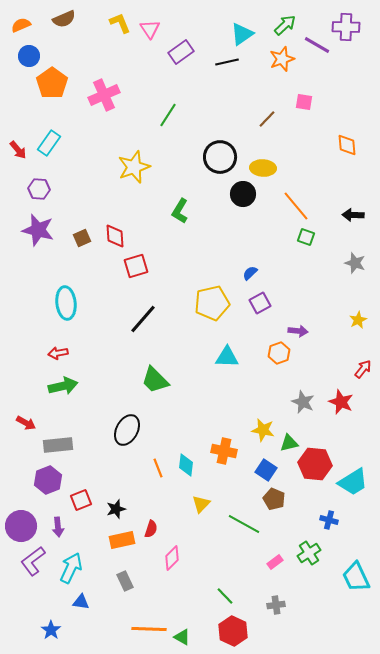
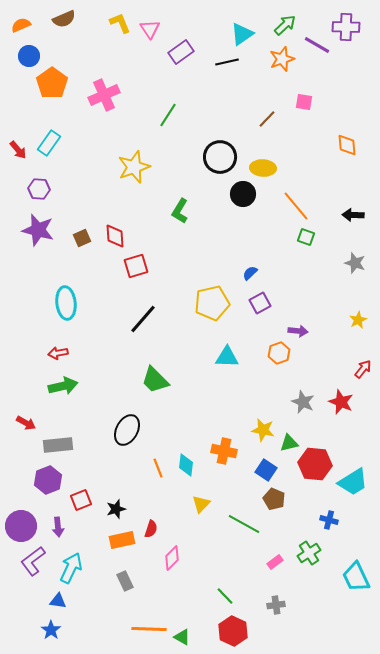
blue triangle at (81, 602): moved 23 px left, 1 px up
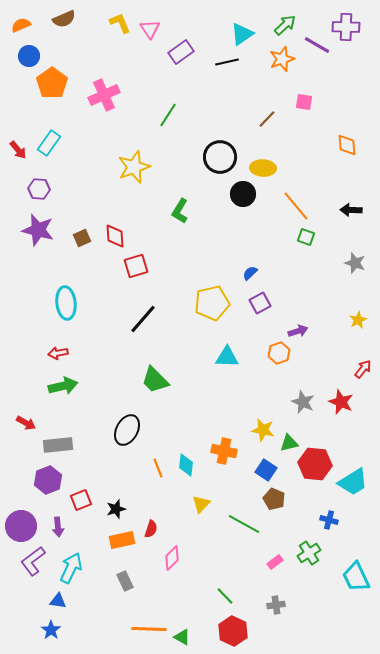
black arrow at (353, 215): moved 2 px left, 5 px up
purple arrow at (298, 331): rotated 24 degrees counterclockwise
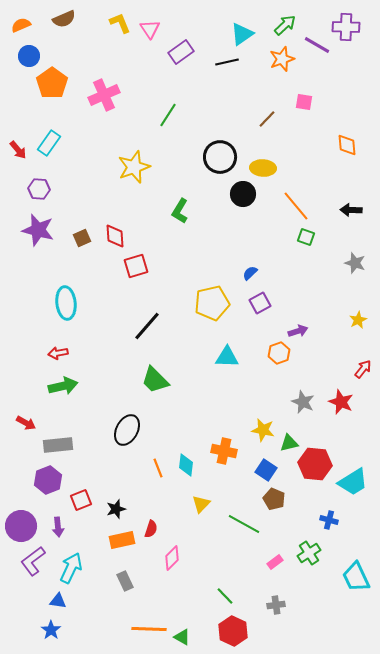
black line at (143, 319): moved 4 px right, 7 px down
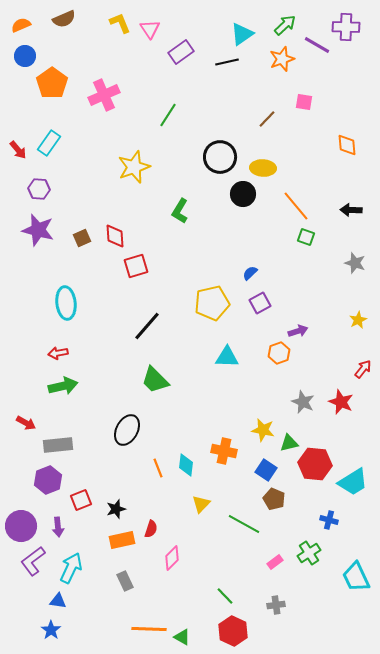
blue circle at (29, 56): moved 4 px left
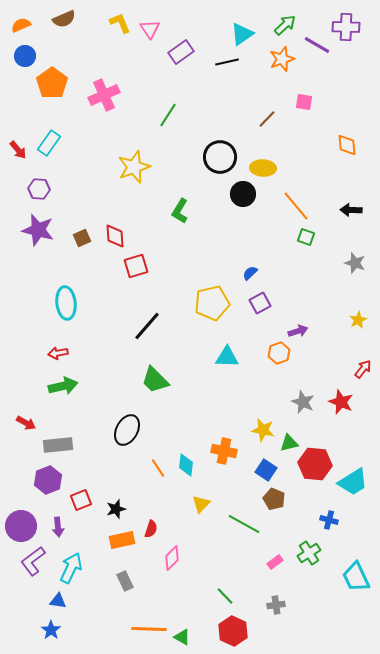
orange line at (158, 468): rotated 12 degrees counterclockwise
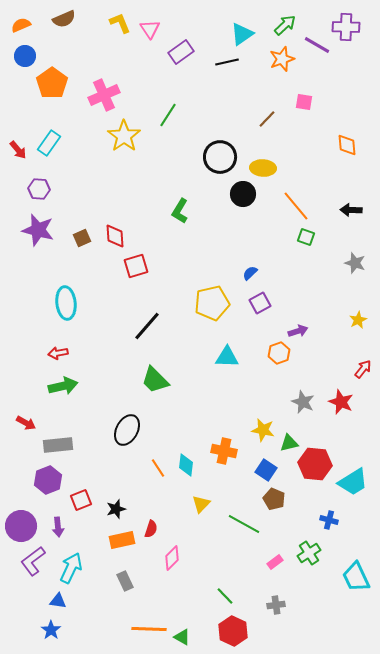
yellow star at (134, 167): moved 10 px left, 31 px up; rotated 16 degrees counterclockwise
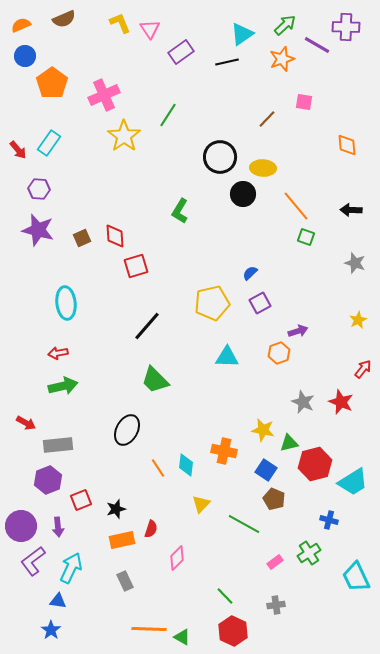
red hexagon at (315, 464): rotated 20 degrees counterclockwise
pink diamond at (172, 558): moved 5 px right
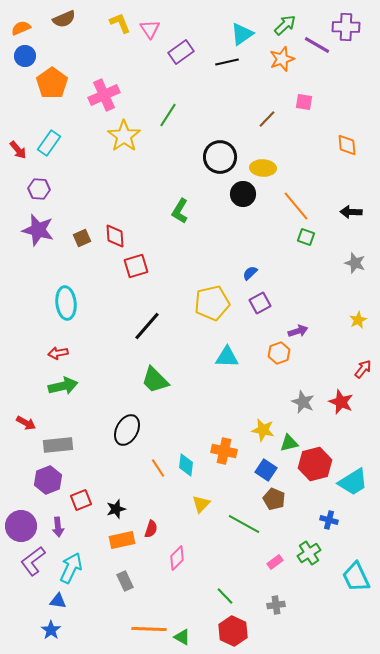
orange semicircle at (21, 25): moved 3 px down
black arrow at (351, 210): moved 2 px down
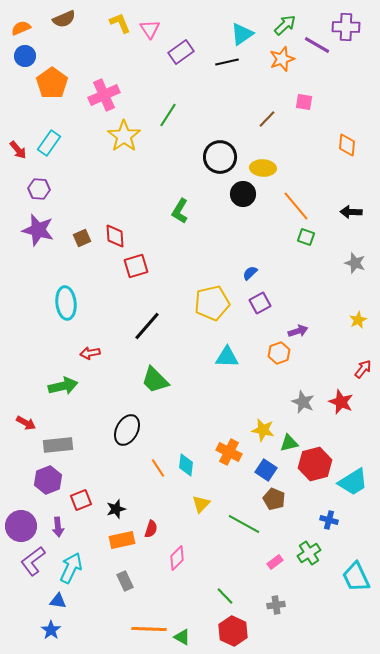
orange diamond at (347, 145): rotated 10 degrees clockwise
red arrow at (58, 353): moved 32 px right
orange cross at (224, 451): moved 5 px right, 1 px down; rotated 15 degrees clockwise
